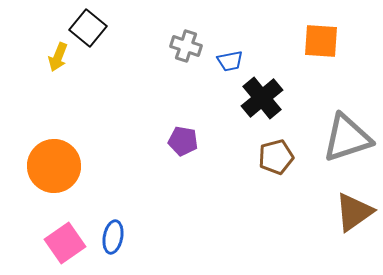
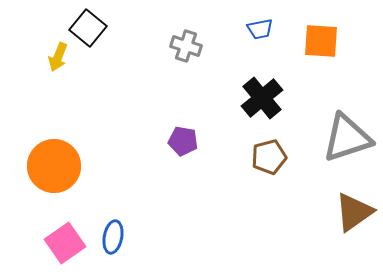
blue trapezoid: moved 30 px right, 32 px up
brown pentagon: moved 7 px left
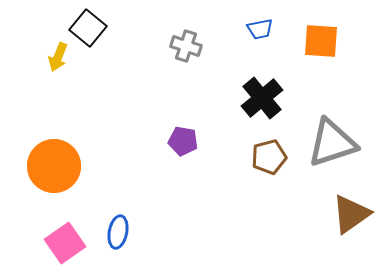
gray triangle: moved 15 px left, 5 px down
brown triangle: moved 3 px left, 2 px down
blue ellipse: moved 5 px right, 5 px up
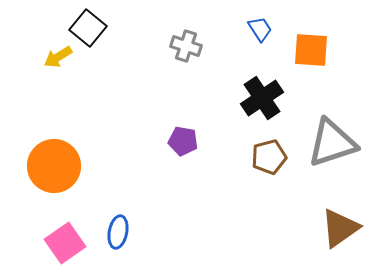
blue trapezoid: rotated 112 degrees counterclockwise
orange square: moved 10 px left, 9 px down
yellow arrow: rotated 36 degrees clockwise
black cross: rotated 6 degrees clockwise
brown triangle: moved 11 px left, 14 px down
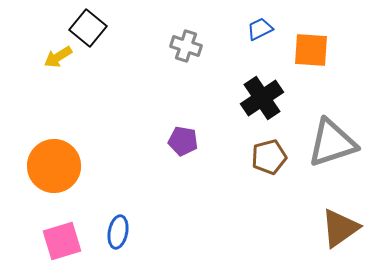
blue trapezoid: rotated 84 degrees counterclockwise
pink square: moved 3 px left, 2 px up; rotated 18 degrees clockwise
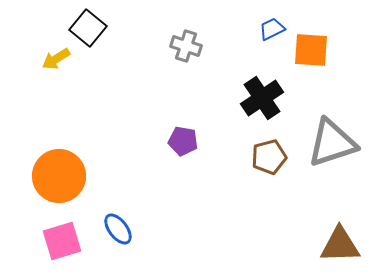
blue trapezoid: moved 12 px right
yellow arrow: moved 2 px left, 2 px down
orange circle: moved 5 px right, 10 px down
brown triangle: moved 17 px down; rotated 33 degrees clockwise
blue ellipse: moved 3 px up; rotated 48 degrees counterclockwise
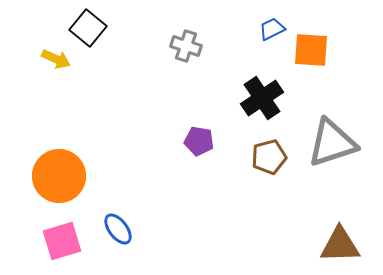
yellow arrow: rotated 124 degrees counterclockwise
purple pentagon: moved 16 px right
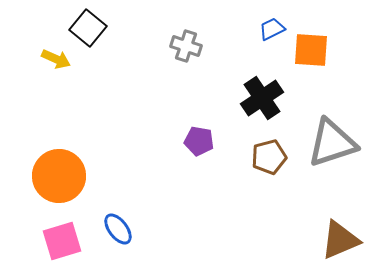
brown triangle: moved 5 px up; rotated 21 degrees counterclockwise
